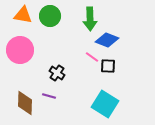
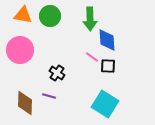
blue diamond: rotated 65 degrees clockwise
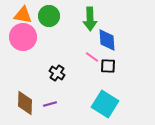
green circle: moved 1 px left
pink circle: moved 3 px right, 13 px up
purple line: moved 1 px right, 8 px down; rotated 32 degrees counterclockwise
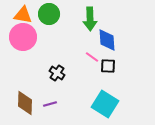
green circle: moved 2 px up
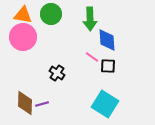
green circle: moved 2 px right
purple line: moved 8 px left
